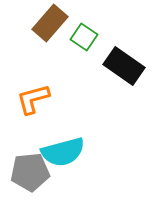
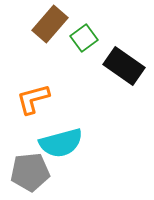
brown rectangle: moved 1 px down
green square: moved 1 px down; rotated 20 degrees clockwise
cyan semicircle: moved 2 px left, 9 px up
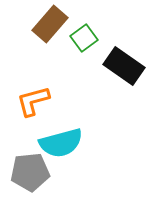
orange L-shape: moved 2 px down
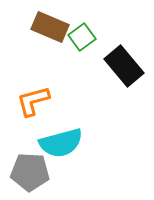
brown rectangle: moved 3 px down; rotated 72 degrees clockwise
green square: moved 2 px left, 1 px up
black rectangle: rotated 15 degrees clockwise
gray pentagon: rotated 9 degrees clockwise
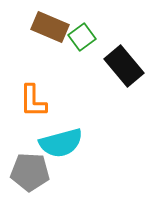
orange L-shape: rotated 75 degrees counterclockwise
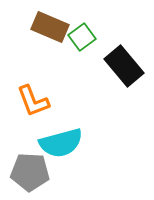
orange L-shape: rotated 21 degrees counterclockwise
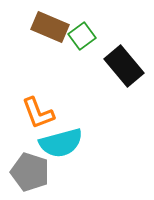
green square: moved 1 px up
orange L-shape: moved 5 px right, 12 px down
gray pentagon: rotated 15 degrees clockwise
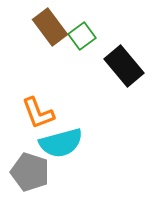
brown rectangle: rotated 30 degrees clockwise
